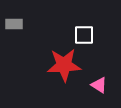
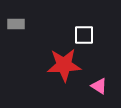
gray rectangle: moved 2 px right
pink triangle: moved 1 px down
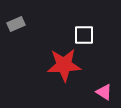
gray rectangle: rotated 24 degrees counterclockwise
pink triangle: moved 5 px right, 6 px down
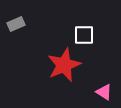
red star: rotated 20 degrees counterclockwise
